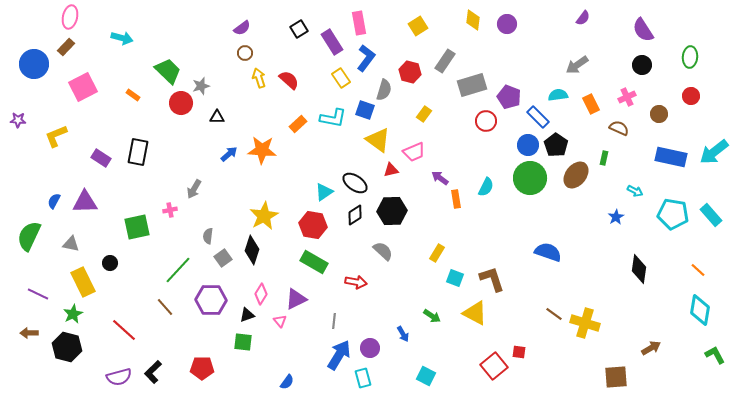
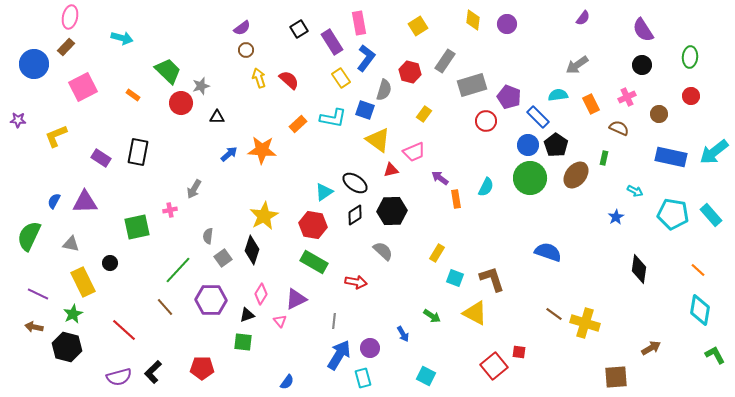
brown circle at (245, 53): moved 1 px right, 3 px up
brown arrow at (29, 333): moved 5 px right, 6 px up; rotated 12 degrees clockwise
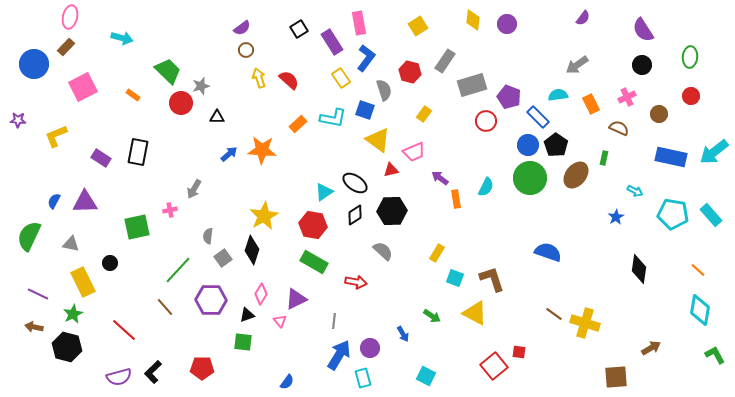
gray semicircle at (384, 90): rotated 35 degrees counterclockwise
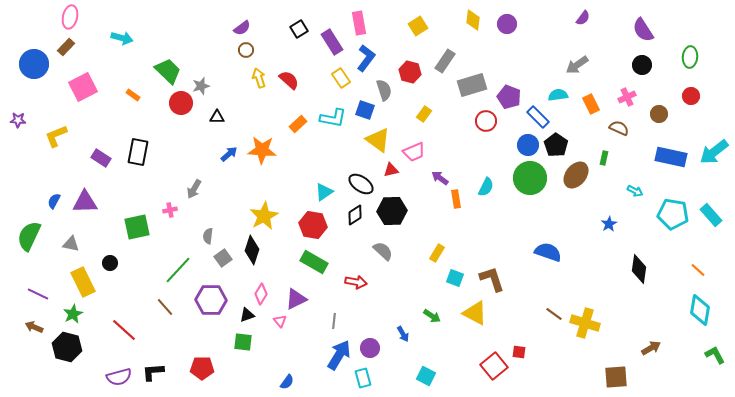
black ellipse at (355, 183): moved 6 px right, 1 px down
blue star at (616, 217): moved 7 px left, 7 px down
brown arrow at (34, 327): rotated 12 degrees clockwise
black L-shape at (153, 372): rotated 40 degrees clockwise
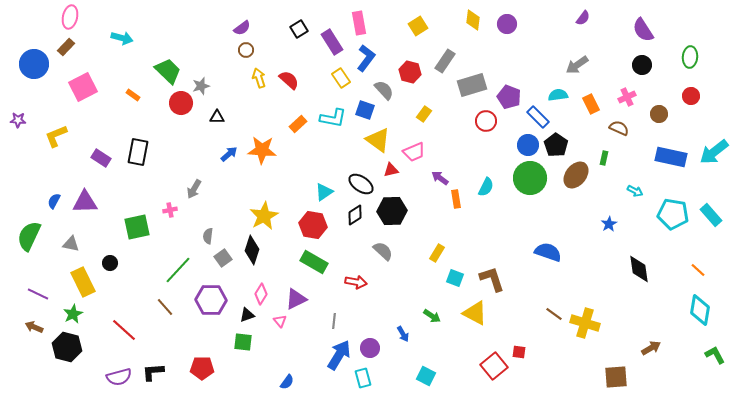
gray semicircle at (384, 90): rotated 25 degrees counterclockwise
black diamond at (639, 269): rotated 16 degrees counterclockwise
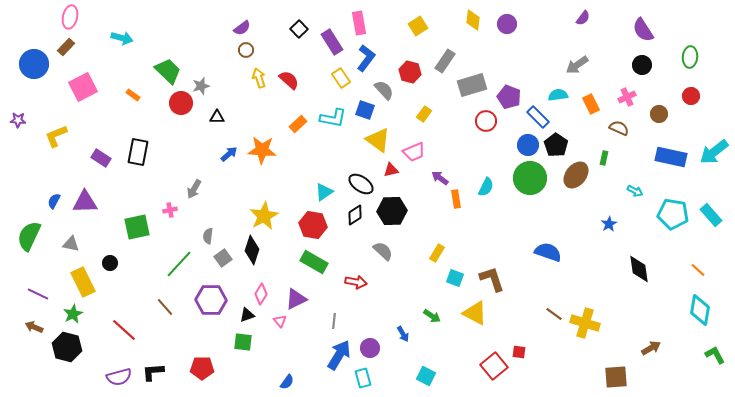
black square at (299, 29): rotated 12 degrees counterclockwise
green line at (178, 270): moved 1 px right, 6 px up
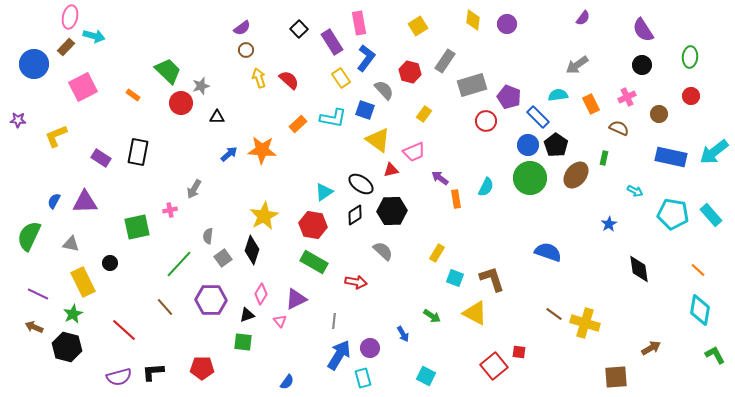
cyan arrow at (122, 38): moved 28 px left, 2 px up
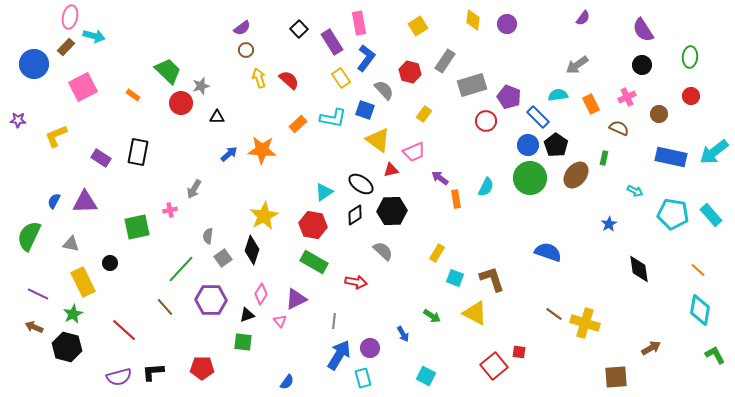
green line at (179, 264): moved 2 px right, 5 px down
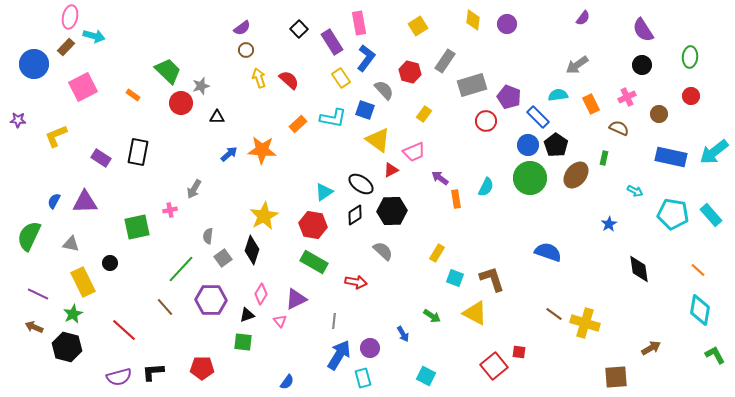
red triangle at (391, 170): rotated 14 degrees counterclockwise
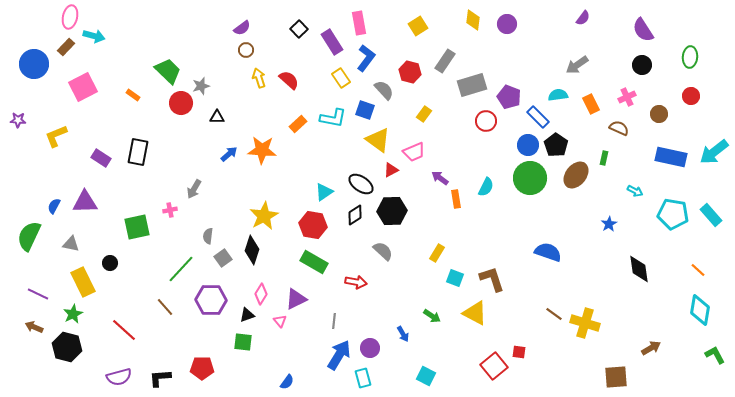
blue semicircle at (54, 201): moved 5 px down
black L-shape at (153, 372): moved 7 px right, 6 px down
